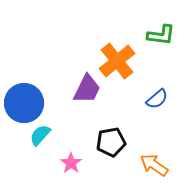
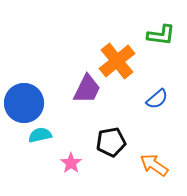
cyan semicircle: rotated 35 degrees clockwise
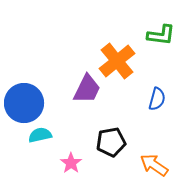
blue semicircle: rotated 35 degrees counterclockwise
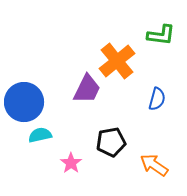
blue circle: moved 1 px up
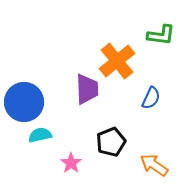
purple trapezoid: rotated 28 degrees counterclockwise
blue semicircle: moved 6 px left, 1 px up; rotated 10 degrees clockwise
black pentagon: rotated 12 degrees counterclockwise
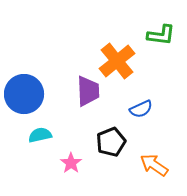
purple trapezoid: moved 1 px right, 2 px down
blue semicircle: moved 10 px left, 11 px down; rotated 40 degrees clockwise
blue circle: moved 8 px up
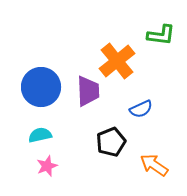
blue circle: moved 17 px right, 7 px up
pink star: moved 24 px left, 3 px down; rotated 15 degrees clockwise
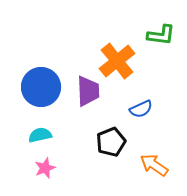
pink star: moved 2 px left, 2 px down
